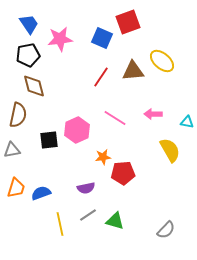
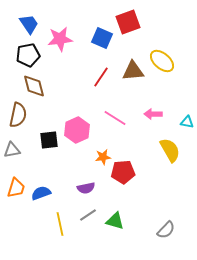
red pentagon: moved 1 px up
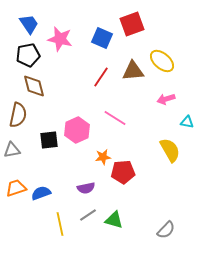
red square: moved 4 px right, 2 px down
pink star: rotated 20 degrees clockwise
pink arrow: moved 13 px right, 15 px up; rotated 18 degrees counterclockwise
orange trapezoid: rotated 125 degrees counterclockwise
green triangle: moved 1 px left, 1 px up
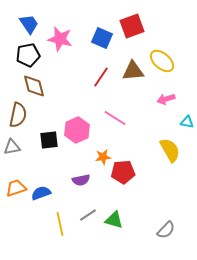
red square: moved 2 px down
gray triangle: moved 3 px up
purple semicircle: moved 5 px left, 8 px up
